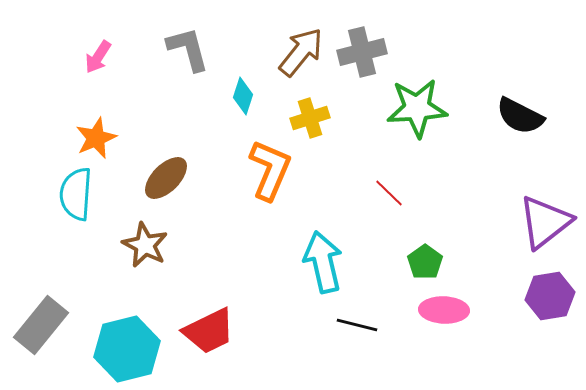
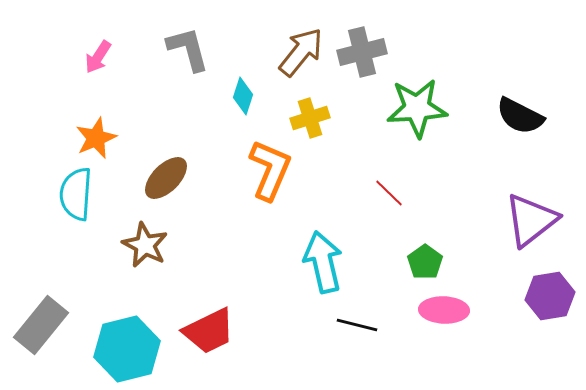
purple triangle: moved 14 px left, 2 px up
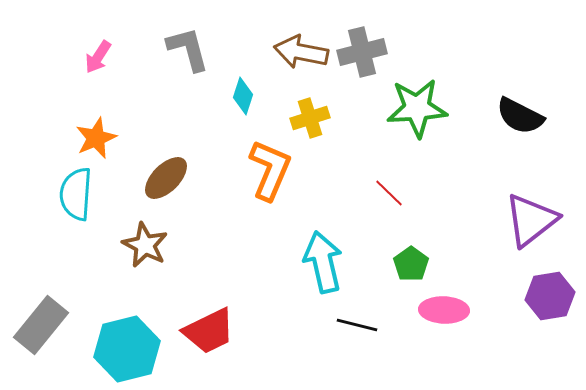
brown arrow: rotated 118 degrees counterclockwise
green pentagon: moved 14 px left, 2 px down
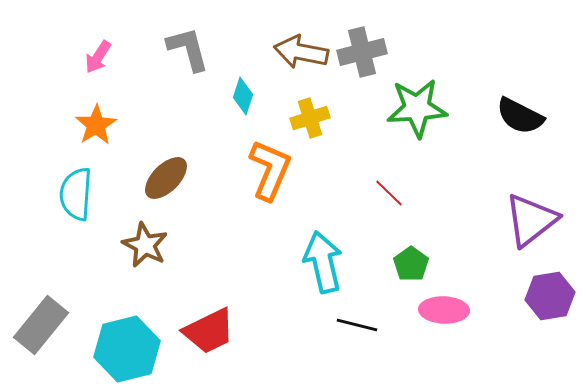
orange star: moved 13 px up; rotated 9 degrees counterclockwise
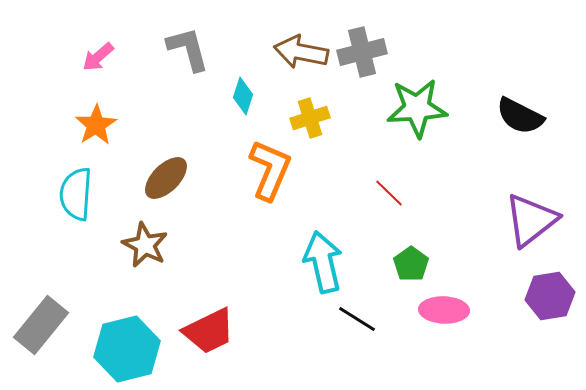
pink arrow: rotated 16 degrees clockwise
black line: moved 6 px up; rotated 18 degrees clockwise
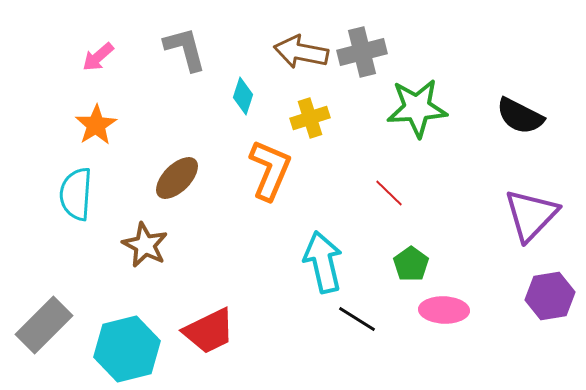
gray L-shape: moved 3 px left
brown ellipse: moved 11 px right
purple triangle: moved 5 px up; rotated 8 degrees counterclockwise
gray rectangle: moved 3 px right; rotated 6 degrees clockwise
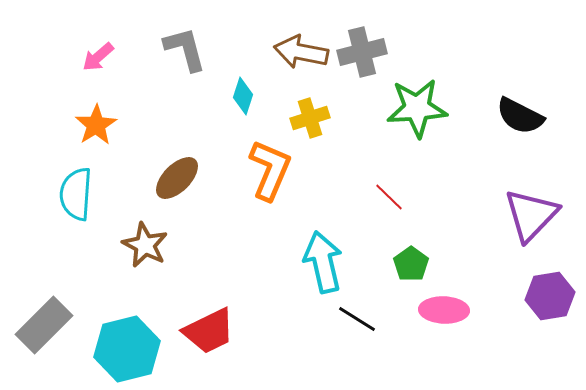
red line: moved 4 px down
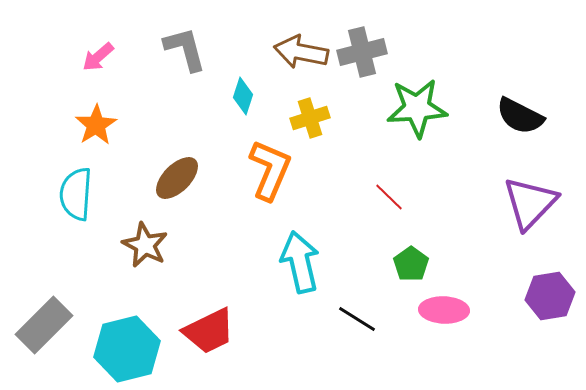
purple triangle: moved 1 px left, 12 px up
cyan arrow: moved 23 px left
